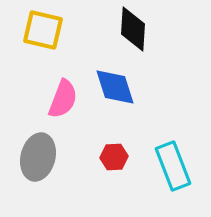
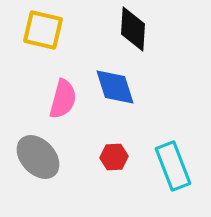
pink semicircle: rotated 6 degrees counterclockwise
gray ellipse: rotated 57 degrees counterclockwise
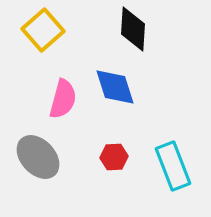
yellow square: rotated 36 degrees clockwise
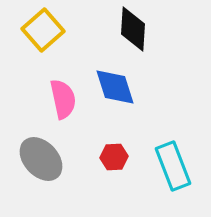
pink semicircle: rotated 27 degrees counterclockwise
gray ellipse: moved 3 px right, 2 px down
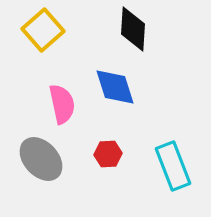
pink semicircle: moved 1 px left, 5 px down
red hexagon: moved 6 px left, 3 px up
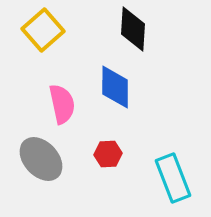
blue diamond: rotated 18 degrees clockwise
cyan rectangle: moved 12 px down
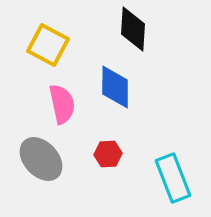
yellow square: moved 5 px right, 15 px down; rotated 21 degrees counterclockwise
